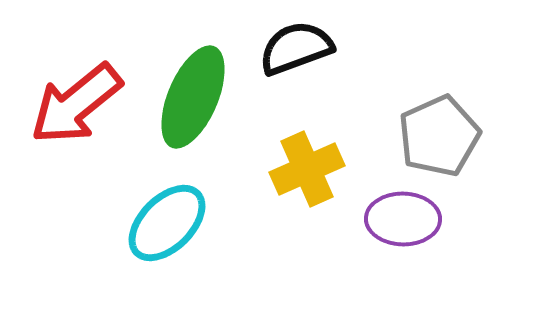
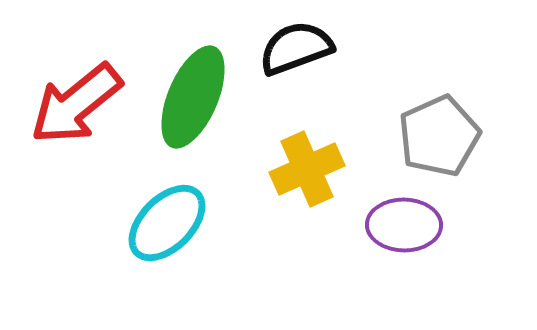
purple ellipse: moved 1 px right, 6 px down
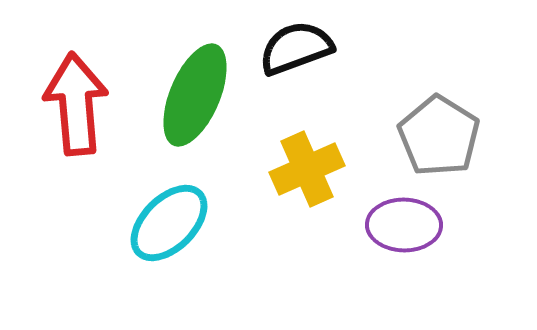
green ellipse: moved 2 px right, 2 px up
red arrow: rotated 124 degrees clockwise
gray pentagon: rotated 16 degrees counterclockwise
cyan ellipse: moved 2 px right
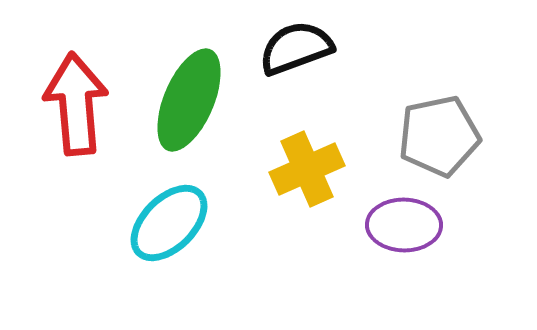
green ellipse: moved 6 px left, 5 px down
gray pentagon: rotated 28 degrees clockwise
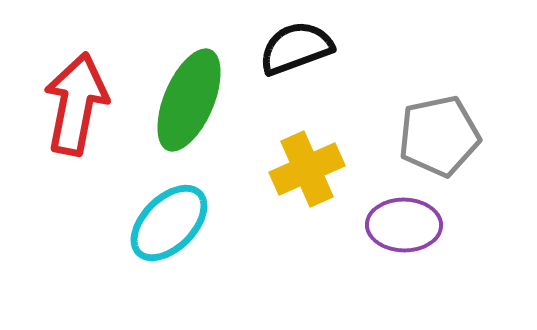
red arrow: rotated 16 degrees clockwise
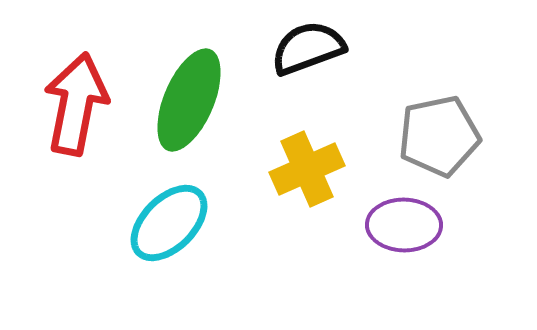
black semicircle: moved 12 px right
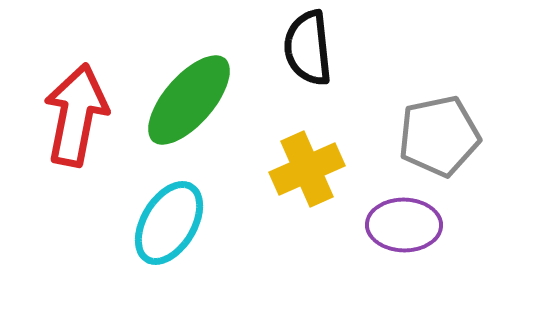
black semicircle: rotated 76 degrees counterclockwise
green ellipse: rotated 18 degrees clockwise
red arrow: moved 11 px down
cyan ellipse: rotated 14 degrees counterclockwise
